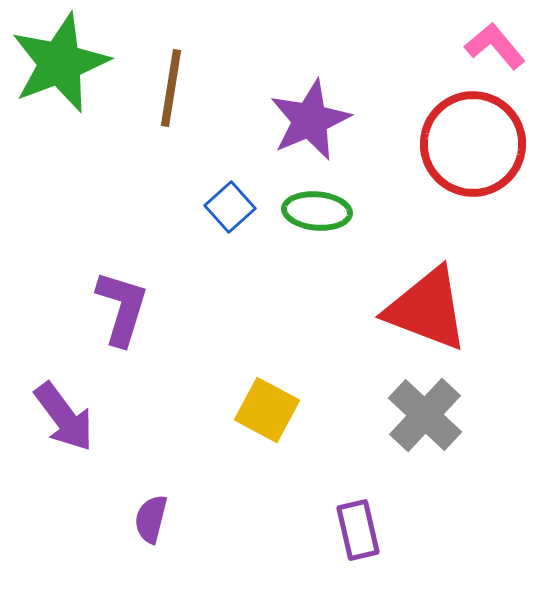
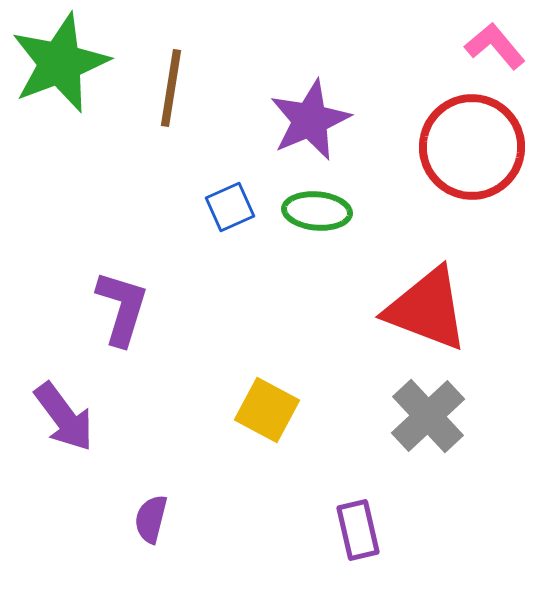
red circle: moved 1 px left, 3 px down
blue square: rotated 18 degrees clockwise
gray cross: moved 3 px right, 1 px down; rotated 4 degrees clockwise
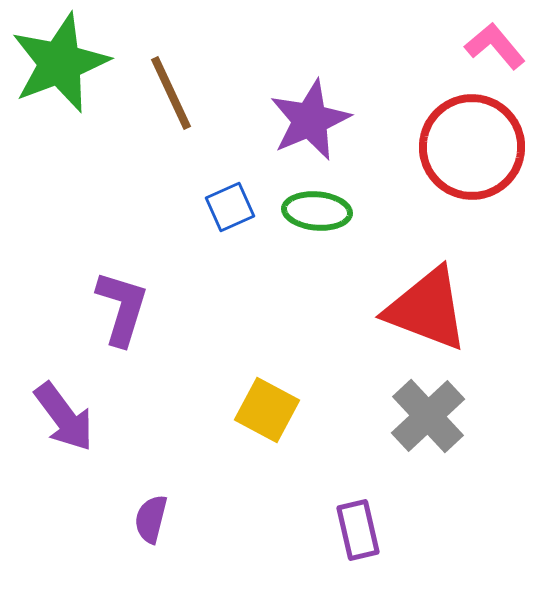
brown line: moved 5 px down; rotated 34 degrees counterclockwise
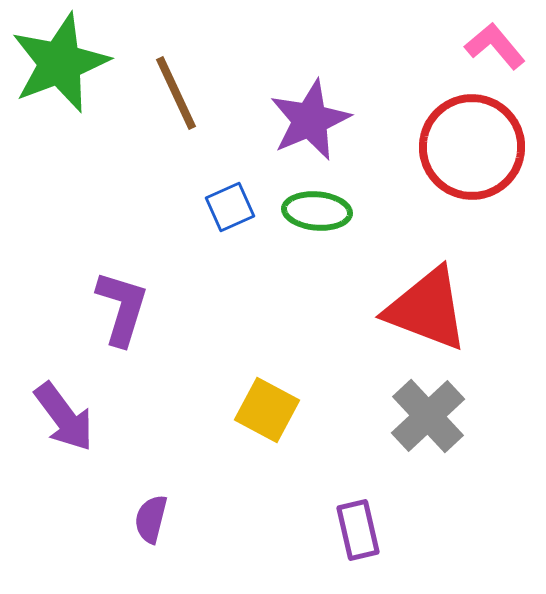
brown line: moved 5 px right
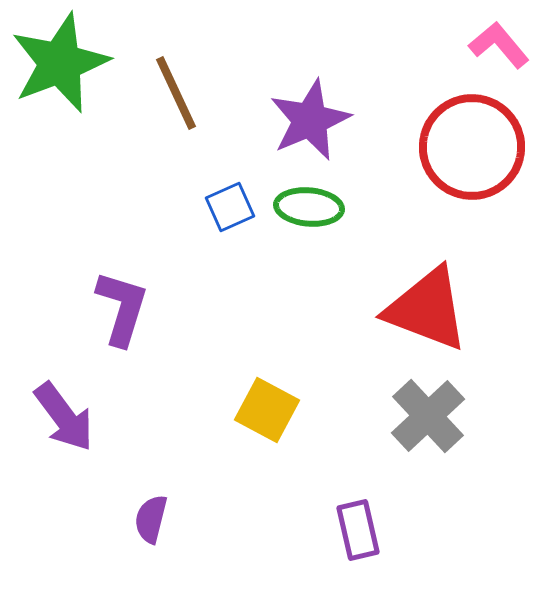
pink L-shape: moved 4 px right, 1 px up
green ellipse: moved 8 px left, 4 px up
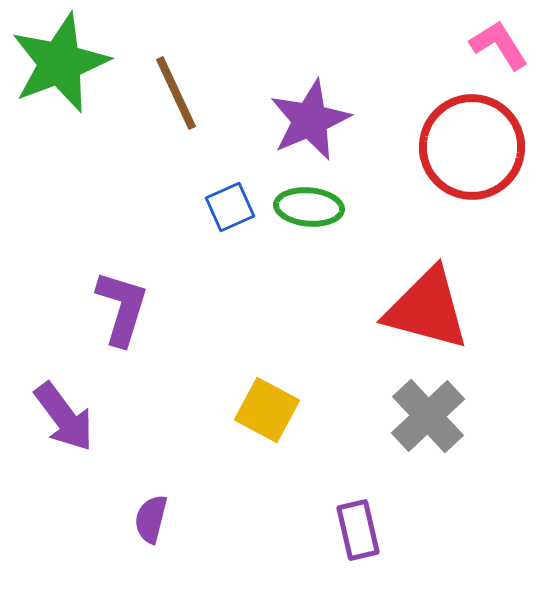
pink L-shape: rotated 8 degrees clockwise
red triangle: rotated 6 degrees counterclockwise
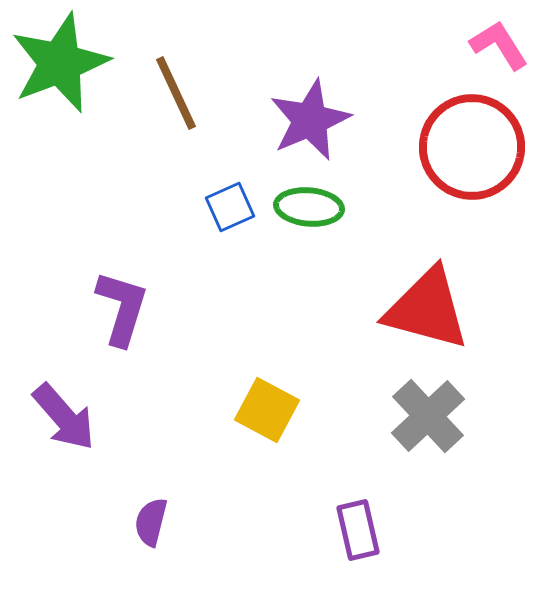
purple arrow: rotated 4 degrees counterclockwise
purple semicircle: moved 3 px down
